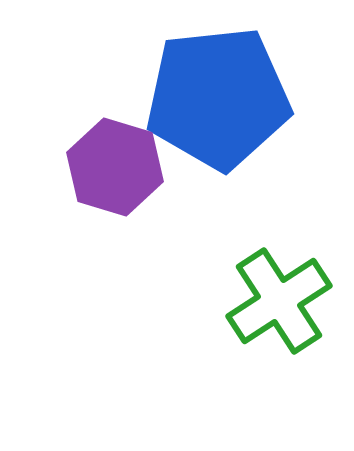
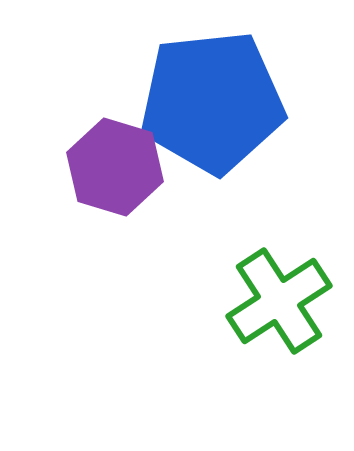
blue pentagon: moved 6 px left, 4 px down
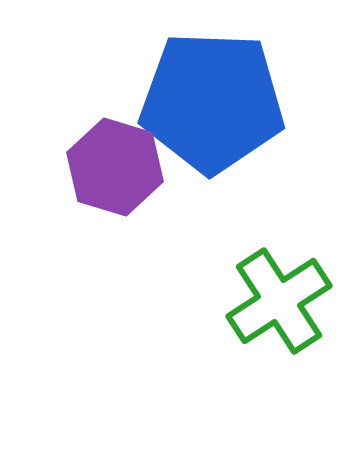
blue pentagon: rotated 8 degrees clockwise
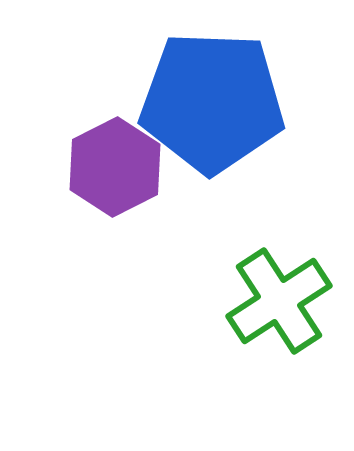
purple hexagon: rotated 16 degrees clockwise
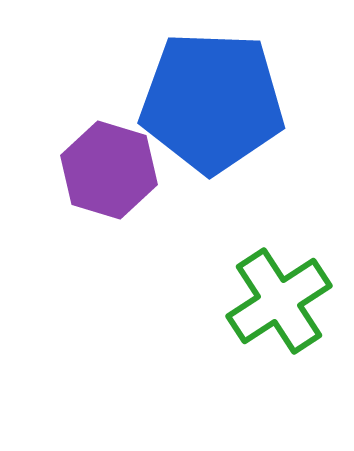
purple hexagon: moved 6 px left, 3 px down; rotated 16 degrees counterclockwise
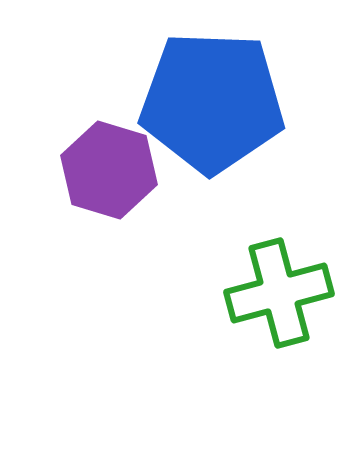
green cross: moved 8 px up; rotated 18 degrees clockwise
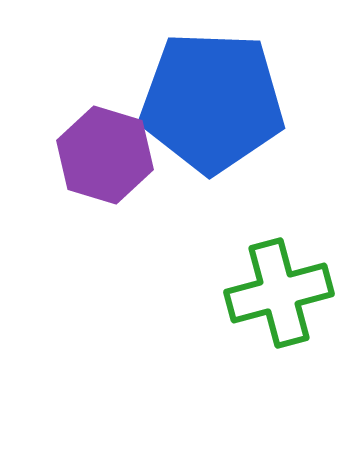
purple hexagon: moved 4 px left, 15 px up
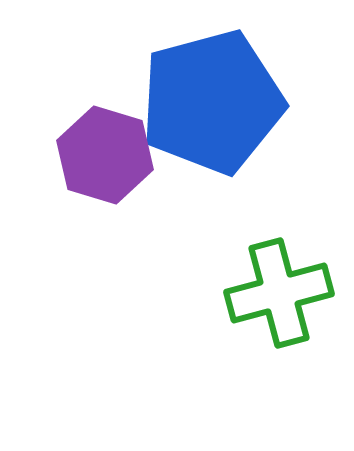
blue pentagon: rotated 17 degrees counterclockwise
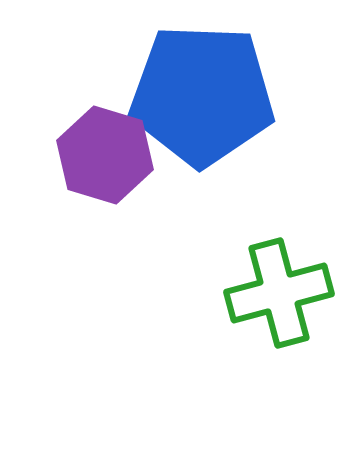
blue pentagon: moved 10 px left, 7 px up; rotated 17 degrees clockwise
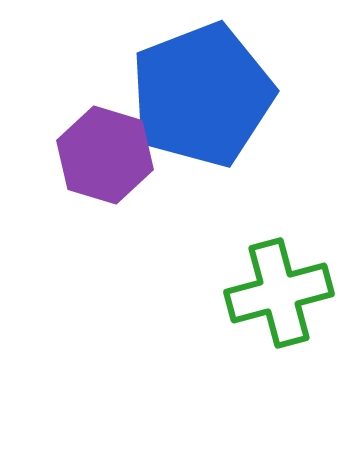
blue pentagon: rotated 23 degrees counterclockwise
